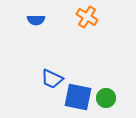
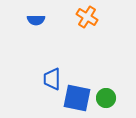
blue trapezoid: rotated 65 degrees clockwise
blue square: moved 1 px left, 1 px down
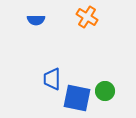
green circle: moved 1 px left, 7 px up
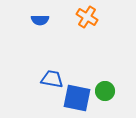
blue semicircle: moved 4 px right
blue trapezoid: rotated 100 degrees clockwise
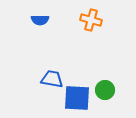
orange cross: moved 4 px right, 3 px down; rotated 15 degrees counterclockwise
green circle: moved 1 px up
blue square: rotated 8 degrees counterclockwise
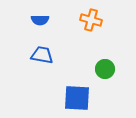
blue trapezoid: moved 10 px left, 24 px up
green circle: moved 21 px up
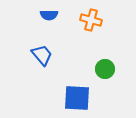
blue semicircle: moved 9 px right, 5 px up
blue trapezoid: rotated 40 degrees clockwise
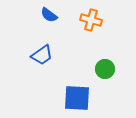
blue semicircle: rotated 36 degrees clockwise
blue trapezoid: rotated 95 degrees clockwise
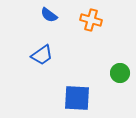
green circle: moved 15 px right, 4 px down
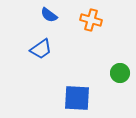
blue trapezoid: moved 1 px left, 6 px up
